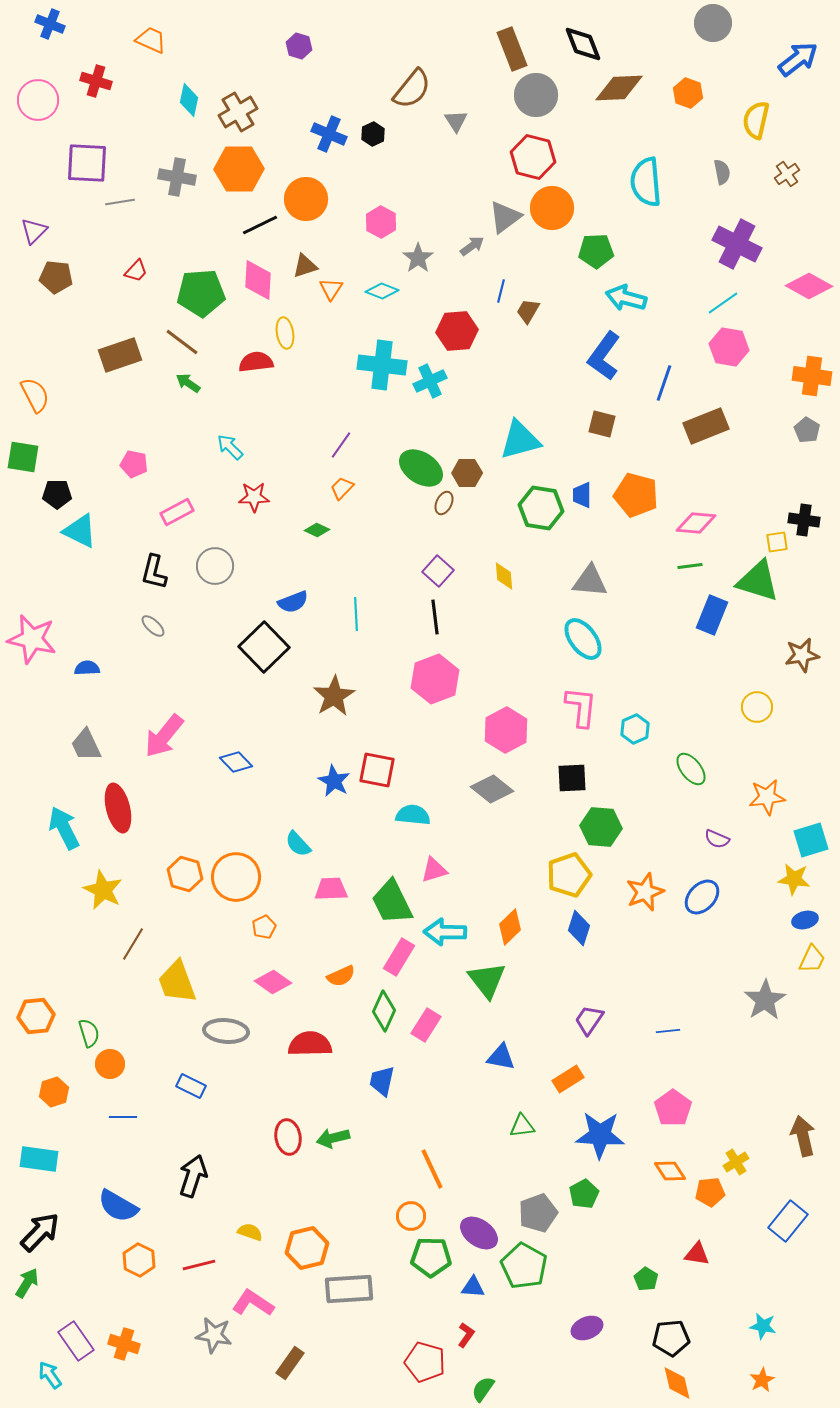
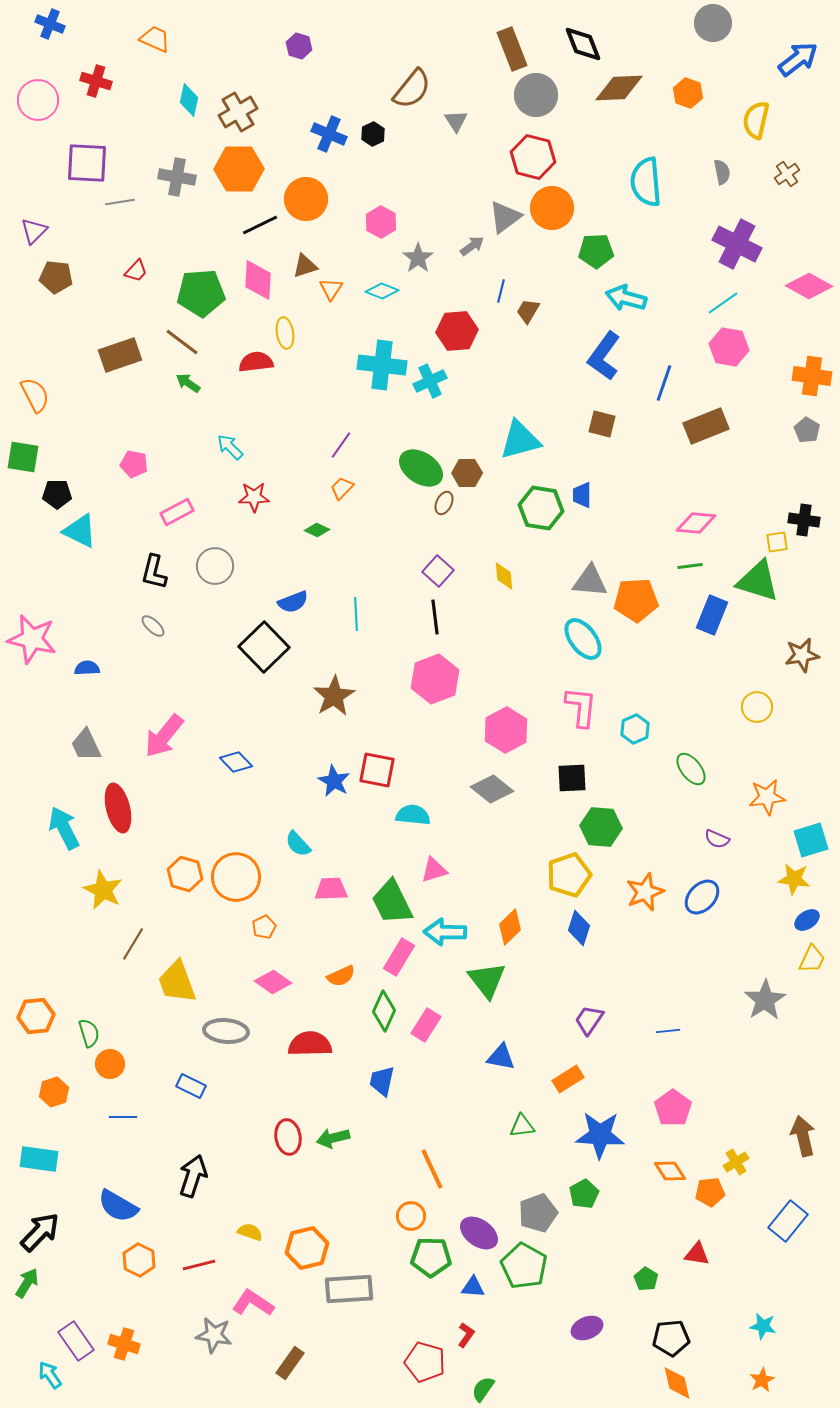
orange trapezoid at (151, 40): moved 4 px right, 1 px up
orange pentagon at (636, 495): moved 105 px down; rotated 18 degrees counterclockwise
blue ellipse at (805, 920): moved 2 px right; rotated 20 degrees counterclockwise
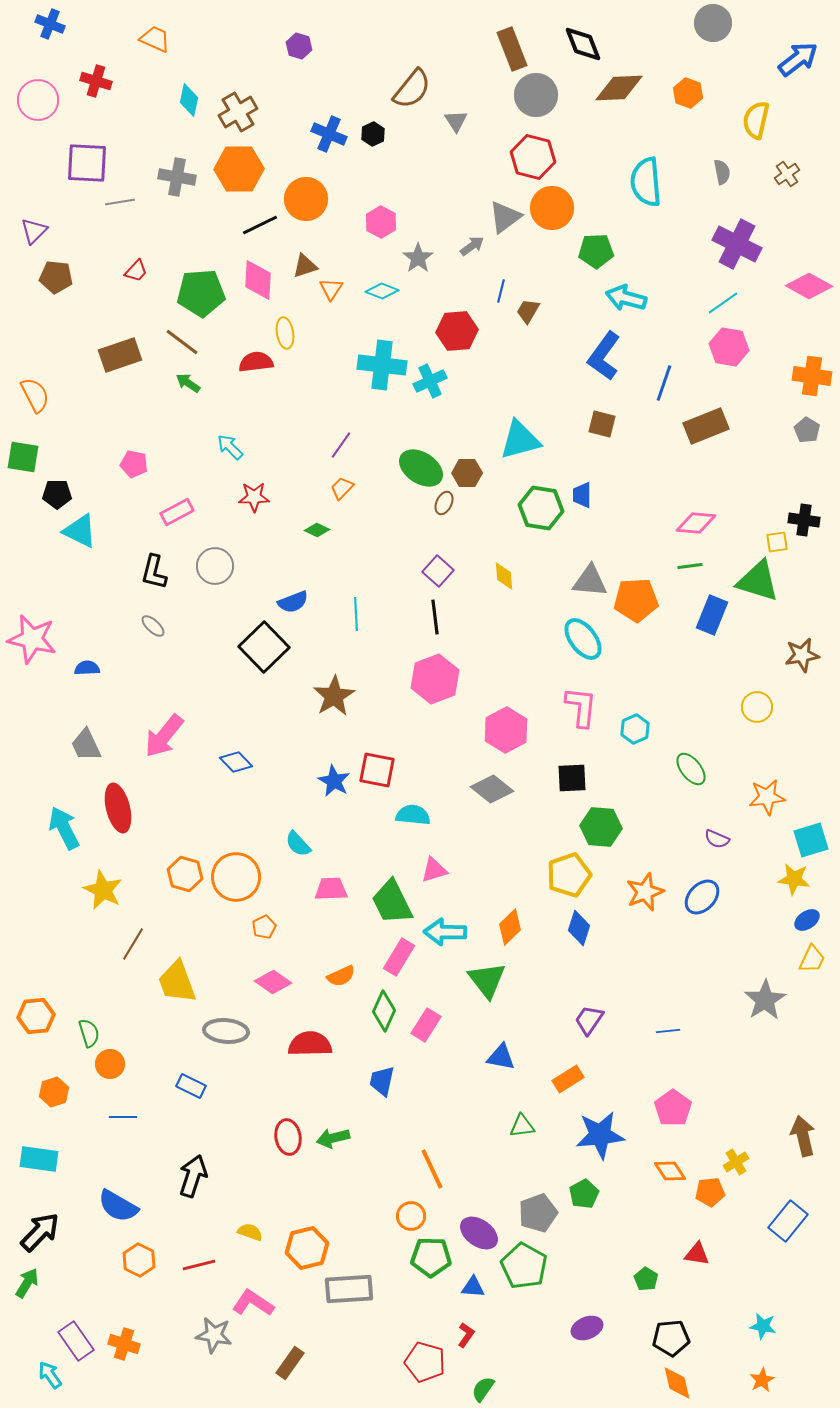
blue star at (600, 1135): rotated 9 degrees counterclockwise
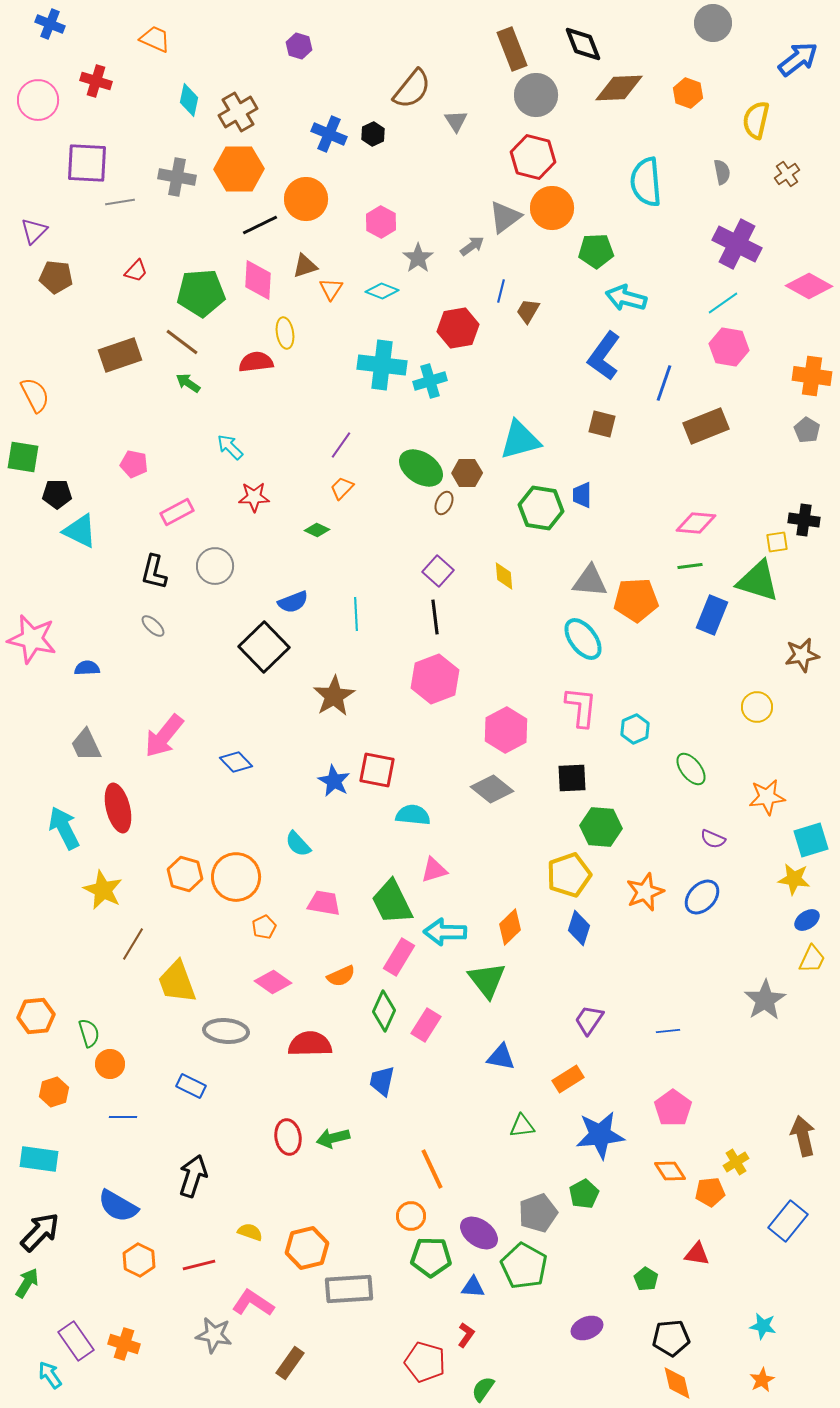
red hexagon at (457, 331): moved 1 px right, 3 px up; rotated 6 degrees counterclockwise
cyan cross at (430, 381): rotated 8 degrees clockwise
purple semicircle at (717, 839): moved 4 px left
pink trapezoid at (331, 889): moved 7 px left, 14 px down; rotated 12 degrees clockwise
